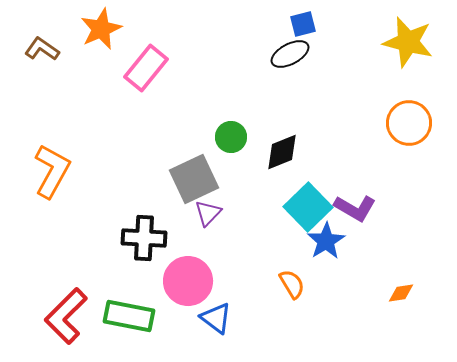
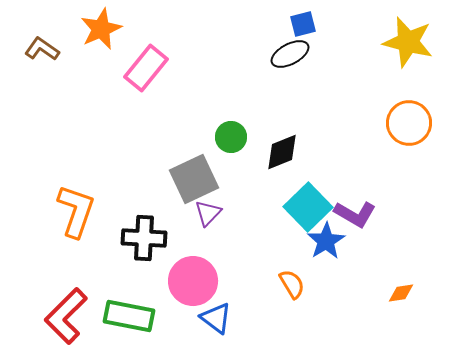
orange L-shape: moved 24 px right, 40 px down; rotated 10 degrees counterclockwise
purple L-shape: moved 6 px down
pink circle: moved 5 px right
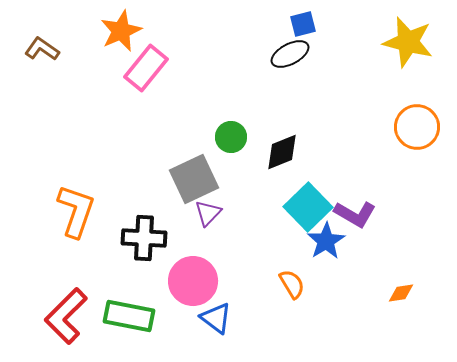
orange star: moved 20 px right, 2 px down
orange circle: moved 8 px right, 4 px down
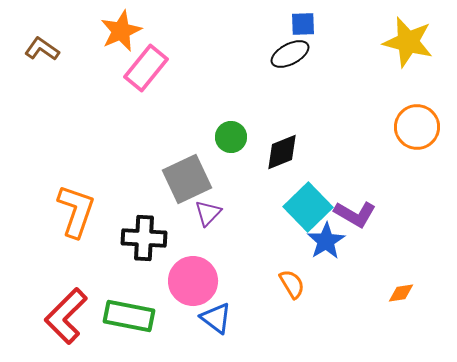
blue square: rotated 12 degrees clockwise
gray square: moved 7 px left
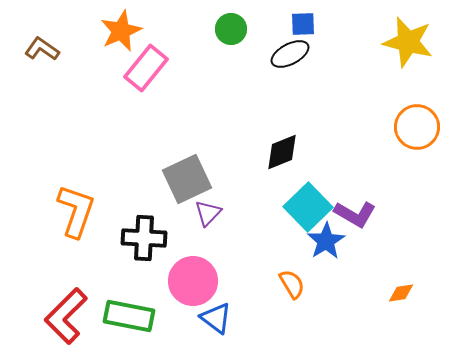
green circle: moved 108 px up
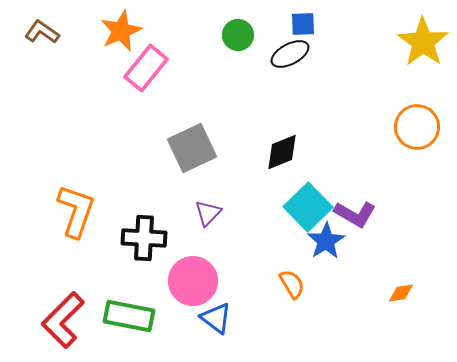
green circle: moved 7 px right, 6 px down
yellow star: moved 15 px right; rotated 21 degrees clockwise
brown L-shape: moved 17 px up
gray square: moved 5 px right, 31 px up
red L-shape: moved 3 px left, 4 px down
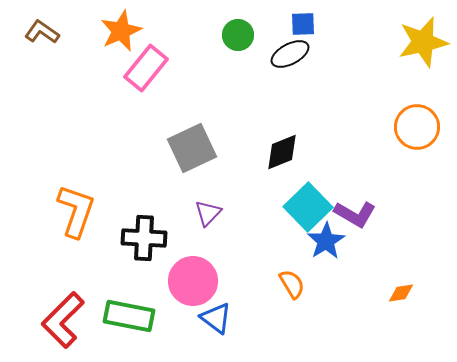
yellow star: rotated 24 degrees clockwise
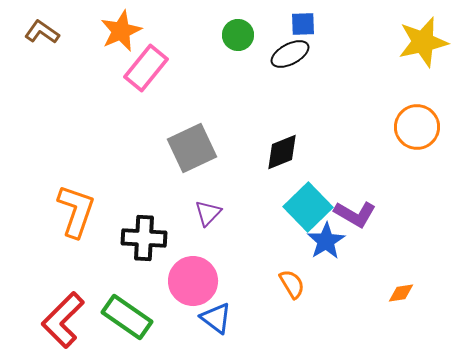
green rectangle: moved 2 px left, 1 px down; rotated 24 degrees clockwise
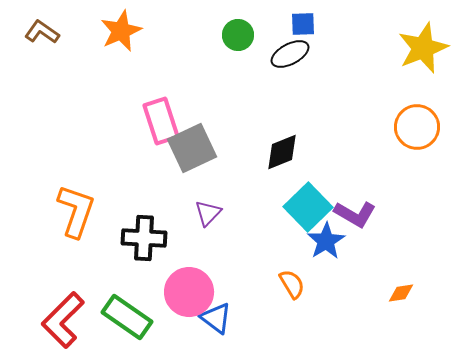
yellow star: moved 6 px down; rotated 9 degrees counterclockwise
pink rectangle: moved 15 px right, 53 px down; rotated 57 degrees counterclockwise
pink circle: moved 4 px left, 11 px down
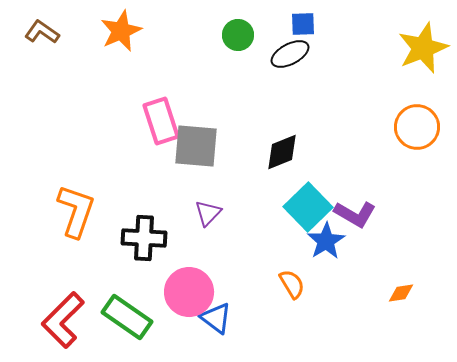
gray square: moved 4 px right, 2 px up; rotated 30 degrees clockwise
